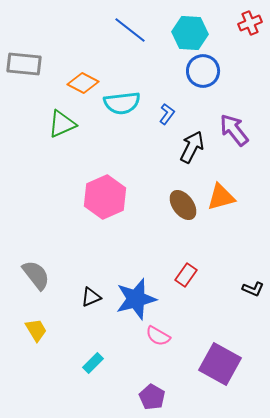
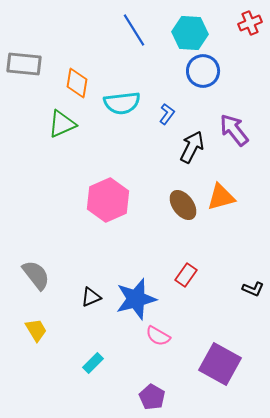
blue line: moved 4 px right; rotated 20 degrees clockwise
orange diamond: moved 6 px left; rotated 72 degrees clockwise
pink hexagon: moved 3 px right, 3 px down
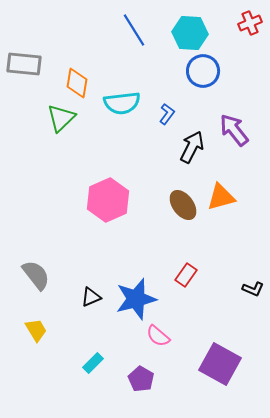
green triangle: moved 1 px left, 6 px up; rotated 20 degrees counterclockwise
pink semicircle: rotated 10 degrees clockwise
purple pentagon: moved 11 px left, 18 px up
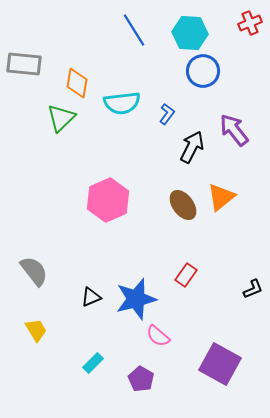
orange triangle: rotated 24 degrees counterclockwise
gray semicircle: moved 2 px left, 4 px up
black L-shape: rotated 45 degrees counterclockwise
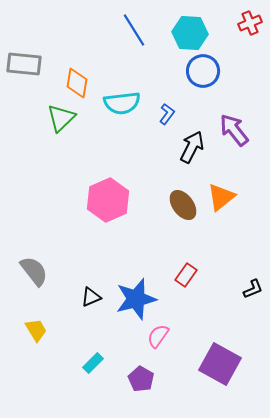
pink semicircle: rotated 85 degrees clockwise
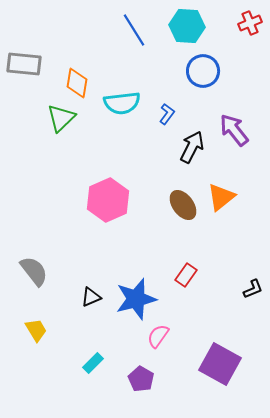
cyan hexagon: moved 3 px left, 7 px up
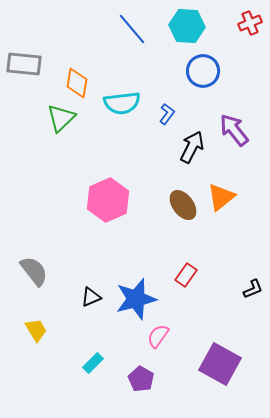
blue line: moved 2 px left, 1 px up; rotated 8 degrees counterclockwise
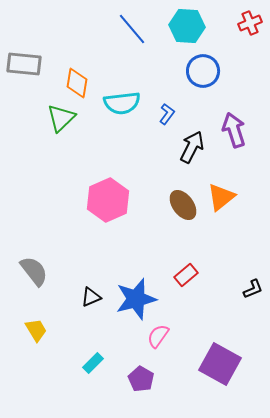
purple arrow: rotated 20 degrees clockwise
red rectangle: rotated 15 degrees clockwise
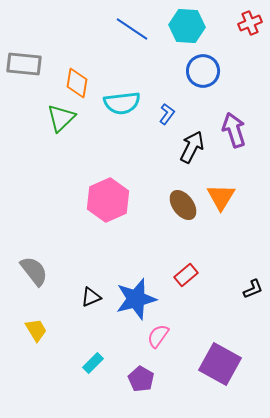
blue line: rotated 16 degrees counterclockwise
orange triangle: rotated 20 degrees counterclockwise
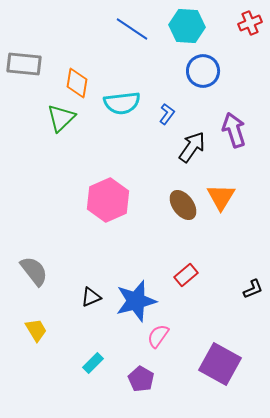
black arrow: rotated 8 degrees clockwise
blue star: moved 2 px down
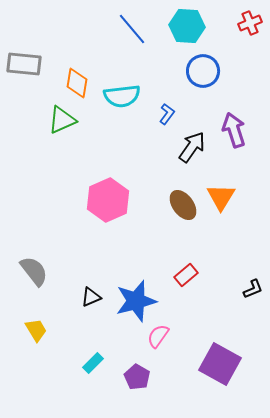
blue line: rotated 16 degrees clockwise
cyan semicircle: moved 7 px up
green triangle: moved 1 px right, 2 px down; rotated 20 degrees clockwise
purple pentagon: moved 4 px left, 2 px up
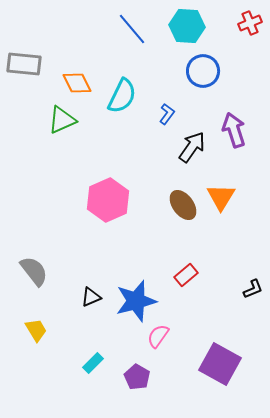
orange diamond: rotated 36 degrees counterclockwise
cyan semicircle: rotated 57 degrees counterclockwise
